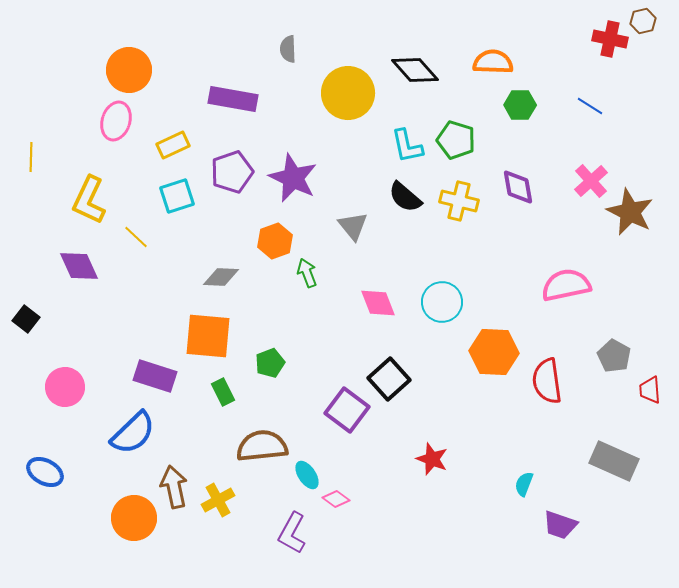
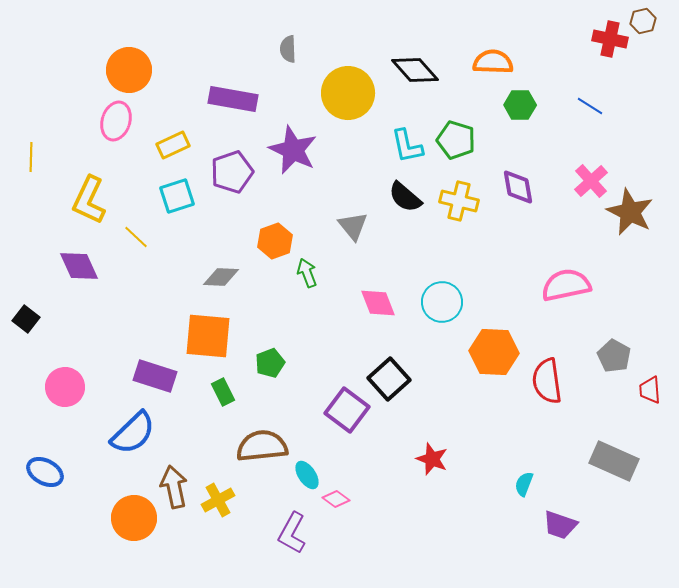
purple star at (293, 178): moved 28 px up
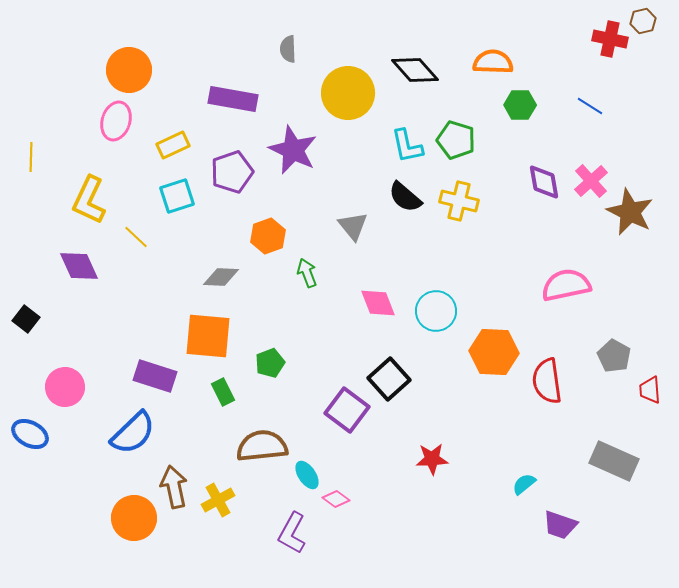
purple diamond at (518, 187): moved 26 px right, 5 px up
orange hexagon at (275, 241): moved 7 px left, 5 px up
cyan circle at (442, 302): moved 6 px left, 9 px down
red star at (432, 459): rotated 24 degrees counterclockwise
blue ellipse at (45, 472): moved 15 px left, 38 px up
cyan semicircle at (524, 484): rotated 30 degrees clockwise
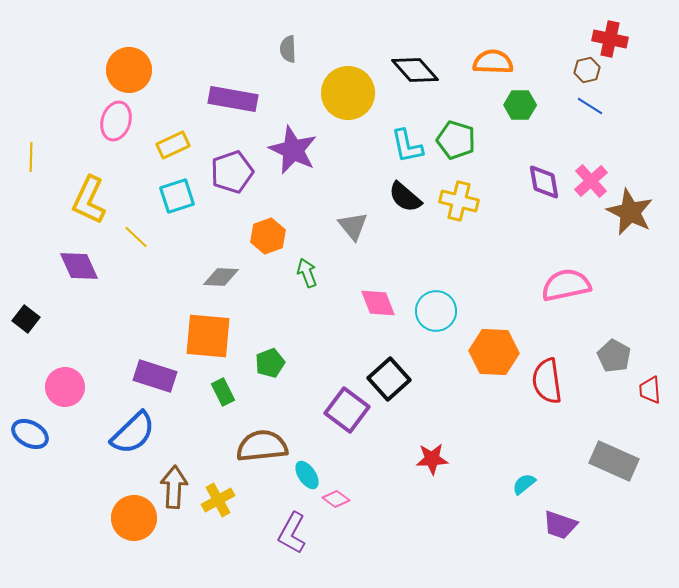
brown hexagon at (643, 21): moved 56 px left, 49 px down
brown arrow at (174, 487): rotated 15 degrees clockwise
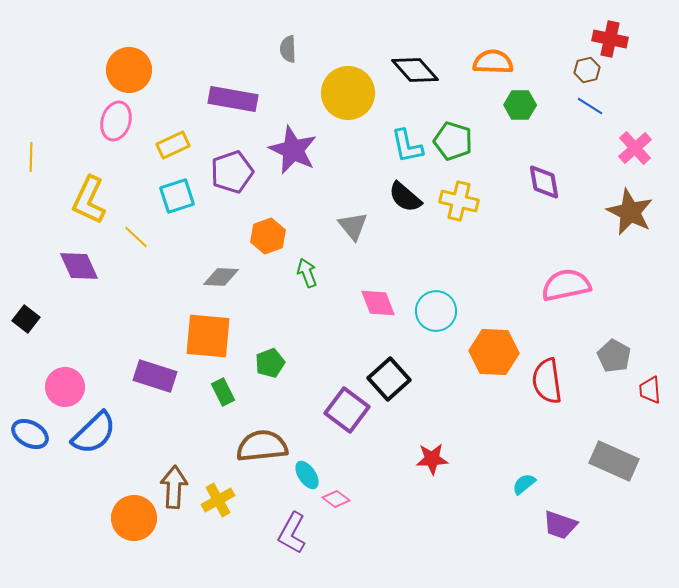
green pentagon at (456, 140): moved 3 px left, 1 px down
pink cross at (591, 181): moved 44 px right, 33 px up
blue semicircle at (133, 433): moved 39 px left
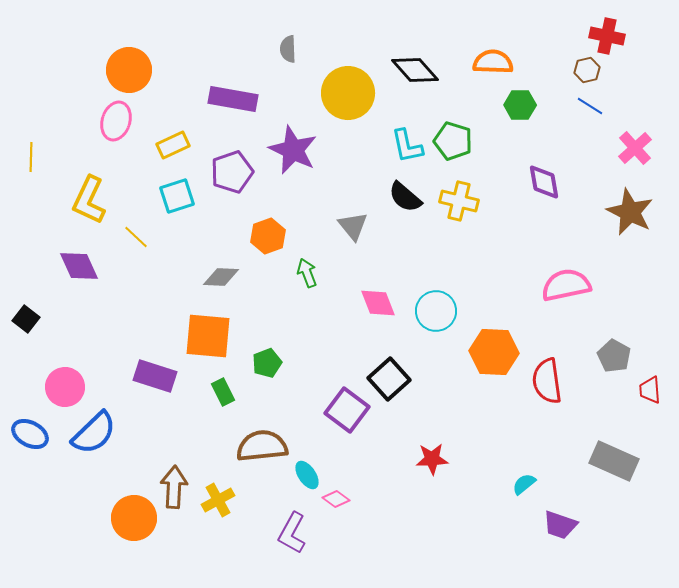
red cross at (610, 39): moved 3 px left, 3 px up
green pentagon at (270, 363): moved 3 px left
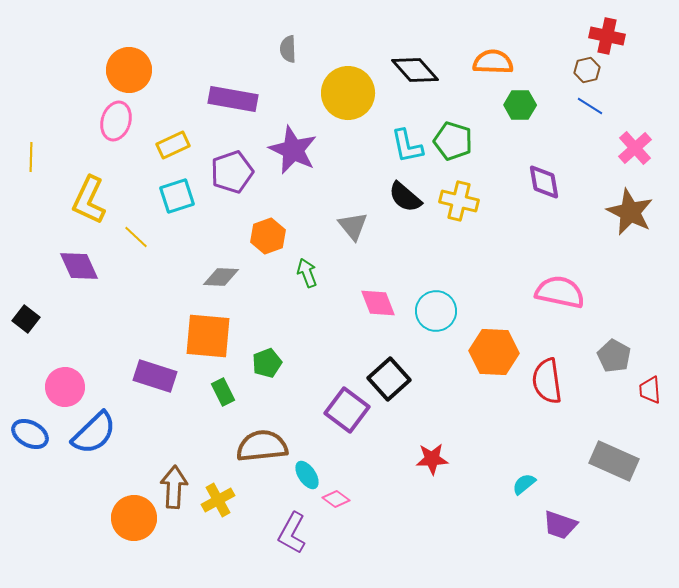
pink semicircle at (566, 285): moved 6 px left, 7 px down; rotated 24 degrees clockwise
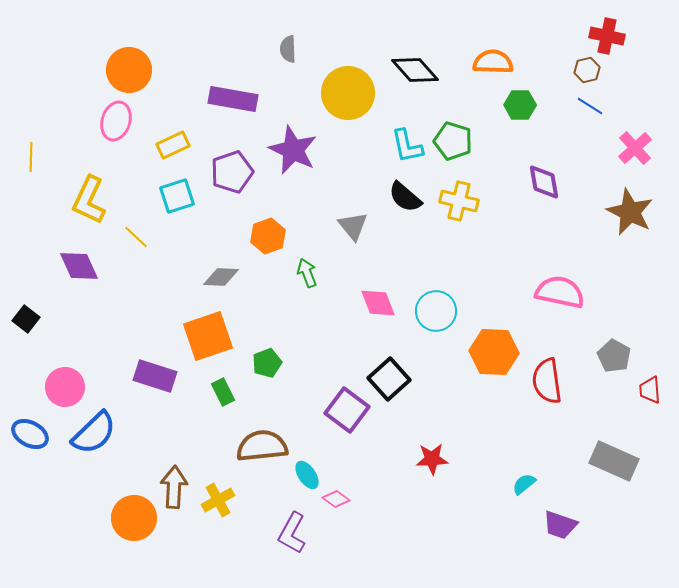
orange square at (208, 336): rotated 24 degrees counterclockwise
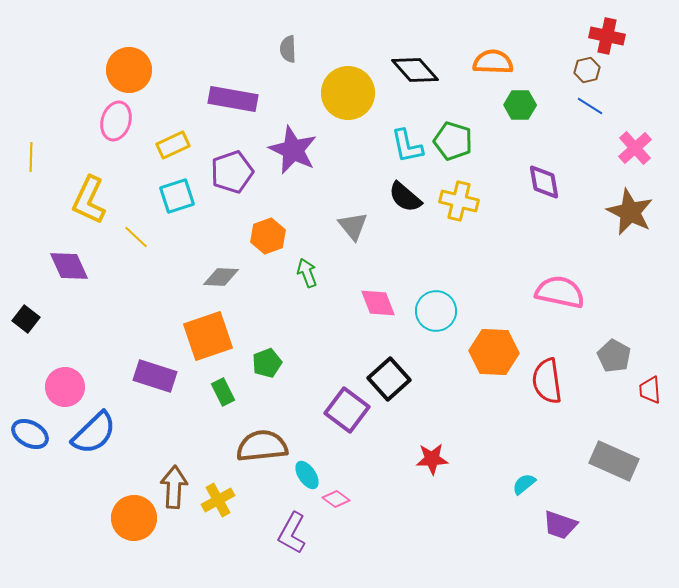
purple diamond at (79, 266): moved 10 px left
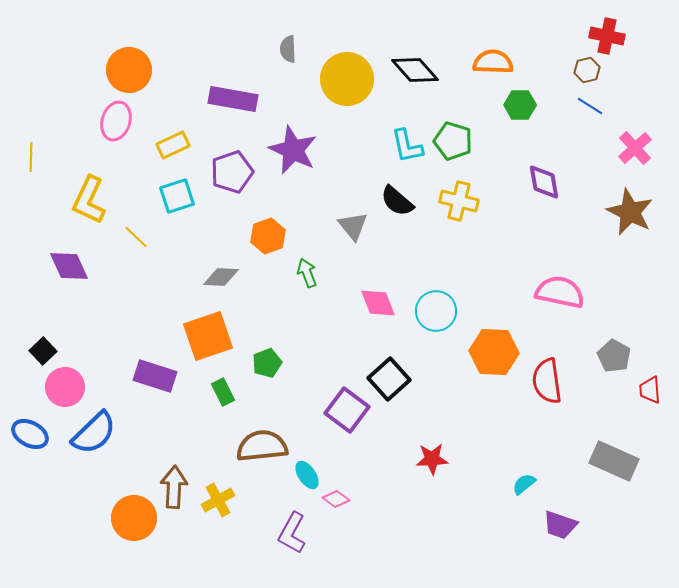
yellow circle at (348, 93): moved 1 px left, 14 px up
black semicircle at (405, 197): moved 8 px left, 4 px down
black square at (26, 319): moved 17 px right, 32 px down; rotated 8 degrees clockwise
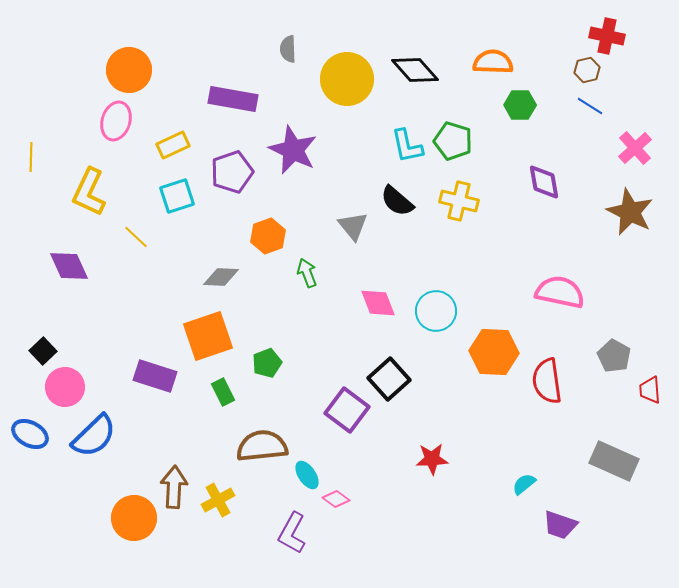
yellow L-shape at (89, 200): moved 8 px up
blue semicircle at (94, 433): moved 3 px down
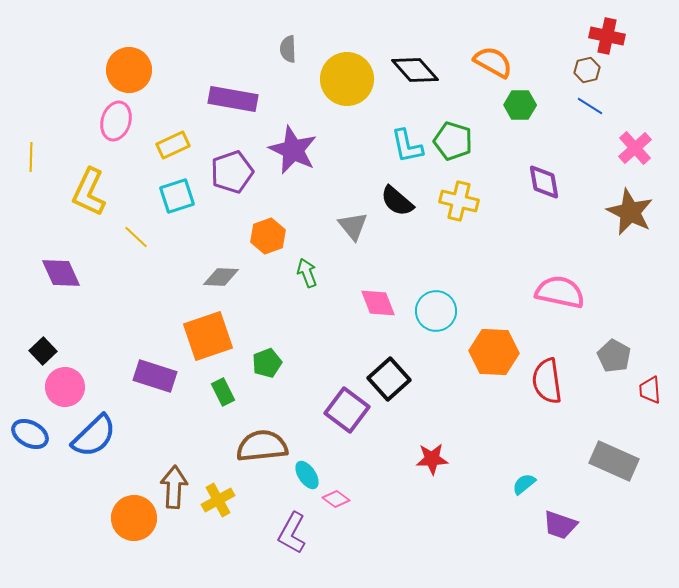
orange semicircle at (493, 62): rotated 27 degrees clockwise
purple diamond at (69, 266): moved 8 px left, 7 px down
